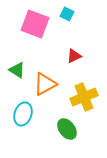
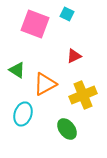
yellow cross: moved 1 px left, 2 px up
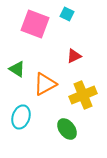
green triangle: moved 1 px up
cyan ellipse: moved 2 px left, 3 px down
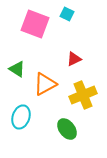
red triangle: moved 3 px down
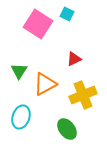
pink square: moved 3 px right; rotated 12 degrees clockwise
green triangle: moved 2 px right, 2 px down; rotated 30 degrees clockwise
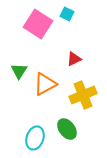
cyan ellipse: moved 14 px right, 21 px down
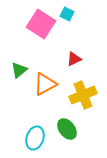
pink square: moved 3 px right
green triangle: moved 1 px up; rotated 18 degrees clockwise
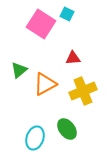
red triangle: moved 1 px left, 1 px up; rotated 21 degrees clockwise
yellow cross: moved 4 px up
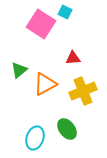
cyan square: moved 2 px left, 2 px up
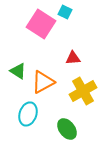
green triangle: moved 1 px left, 1 px down; rotated 48 degrees counterclockwise
orange triangle: moved 2 px left, 2 px up
yellow cross: rotated 8 degrees counterclockwise
cyan ellipse: moved 7 px left, 24 px up
